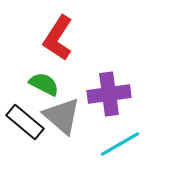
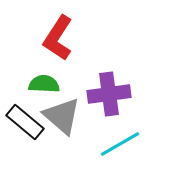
green semicircle: rotated 24 degrees counterclockwise
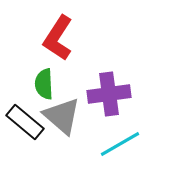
green semicircle: rotated 96 degrees counterclockwise
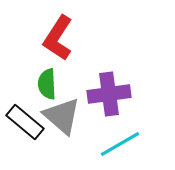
green semicircle: moved 3 px right
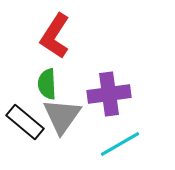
red L-shape: moved 3 px left, 2 px up
gray triangle: rotated 24 degrees clockwise
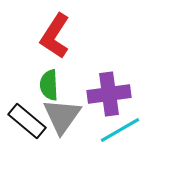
green semicircle: moved 2 px right, 1 px down
black rectangle: moved 2 px right, 1 px up
cyan line: moved 14 px up
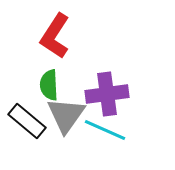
purple cross: moved 2 px left
gray triangle: moved 4 px right, 1 px up
cyan line: moved 15 px left; rotated 54 degrees clockwise
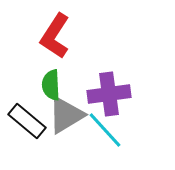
green semicircle: moved 2 px right
purple cross: moved 2 px right
gray triangle: rotated 24 degrees clockwise
cyan line: rotated 24 degrees clockwise
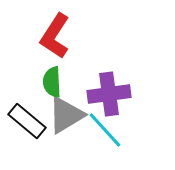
green semicircle: moved 1 px right, 3 px up
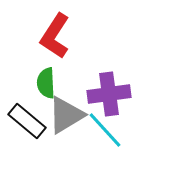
green semicircle: moved 6 px left, 1 px down
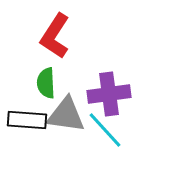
gray triangle: rotated 39 degrees clockwise
black rectangle: moved 1 px up; rotated 36 degrees counterclockwise
